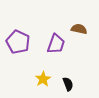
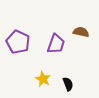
brown semicircle: moved 2 px right, 3 px down
yellow star: rotated 14 degrees counterclockwise
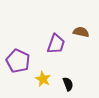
purple pentagon: moved 19 px down
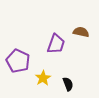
yellow star: moved 1 px up; rotated 14 degrees clockwise
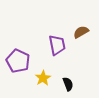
brown semicircle: rotated 42 degrees counterclockwise
purple trapezoid: moved 1 px right, 1 px down; rotated 30 degrees counterclockwise
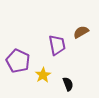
yellow star: moved 3 px up
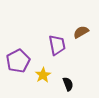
purple pentagon: rotated 20 degrees clockwise
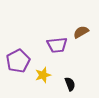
purple trapezoid: rotated 95 degrees clockwise
yellow star: rotated 14 degrees clockwise
black semicircle: moved 2 px right
